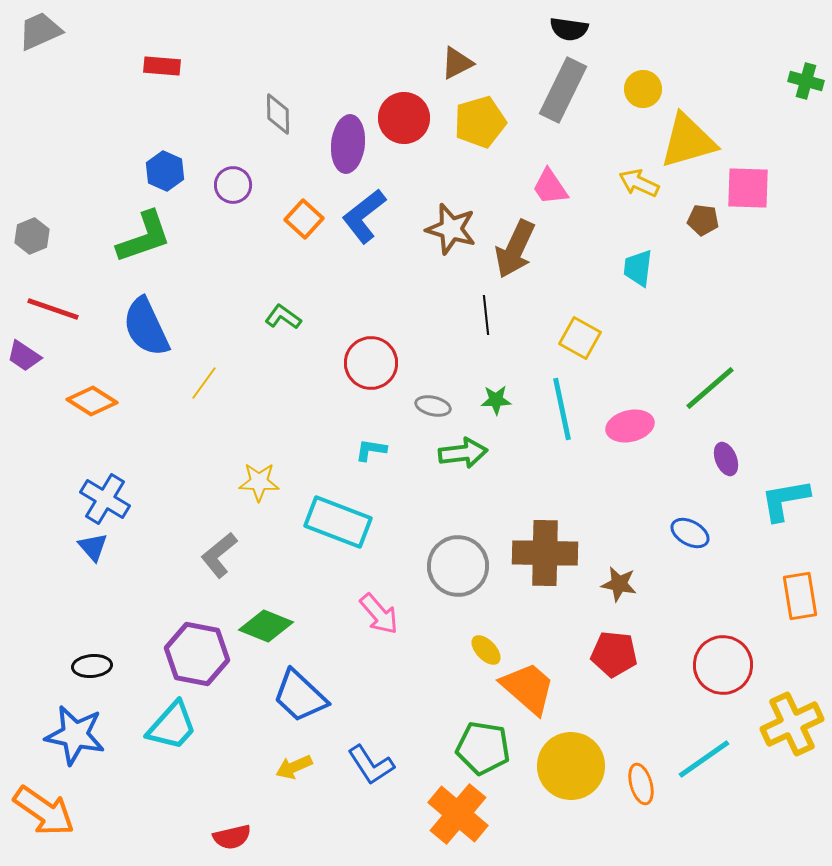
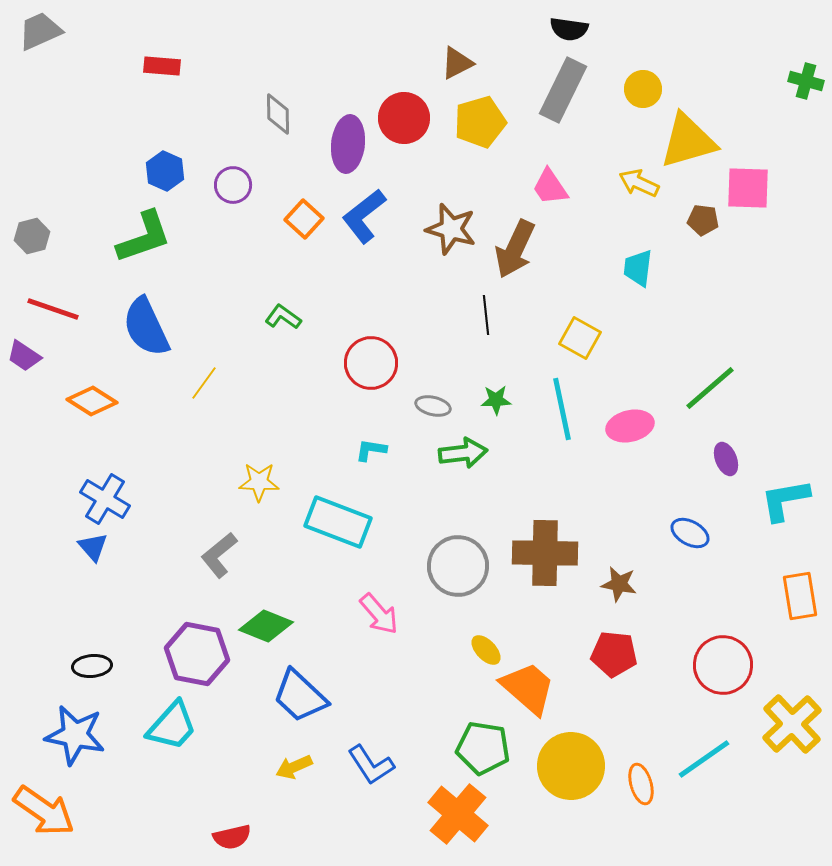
gray hexagon at (32, 236): rotated 8 degrees clockwise
yellow cross at (792, 724): rotated 18 degrees counterclockwise
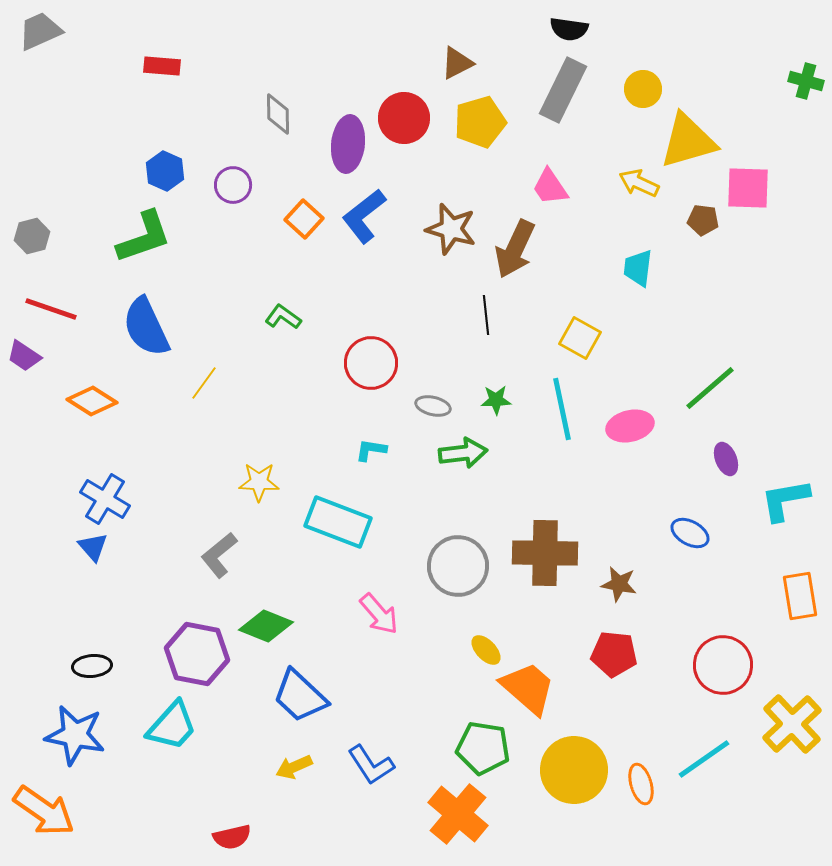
red line at (53, 309): moved 2 px left
yellow circle at (571, 766): moved 3 px right, 4 px down
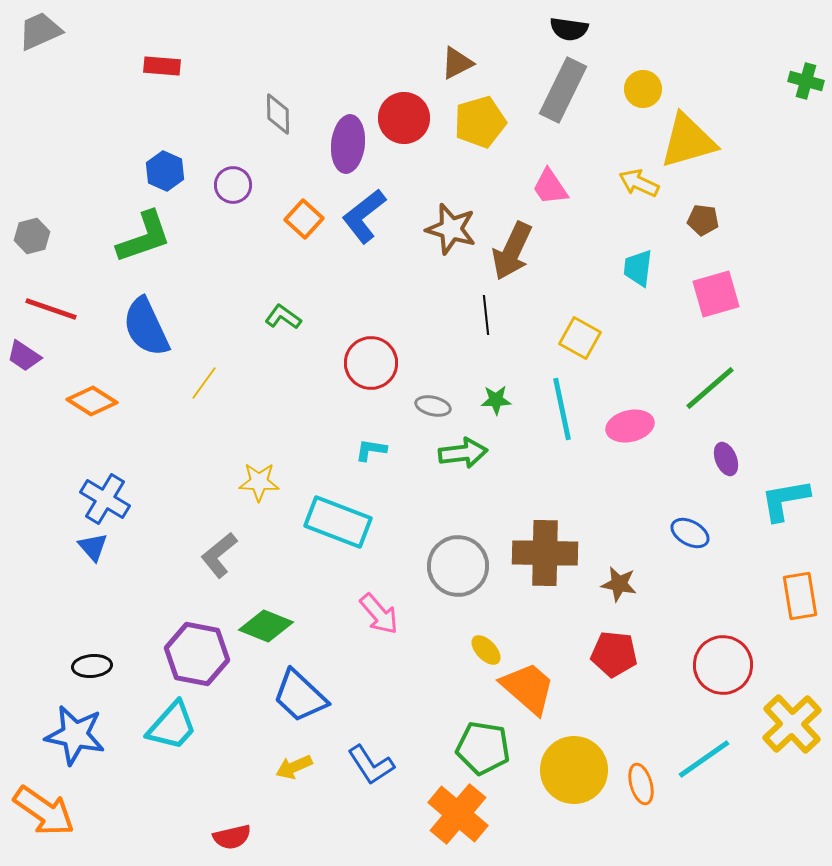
pink square at (748, 188): moved 32 px left, 106 px down; rotated 18 degrees counterclockwise
brown arrow at (515, 249): moved 3 px left, 2 px down
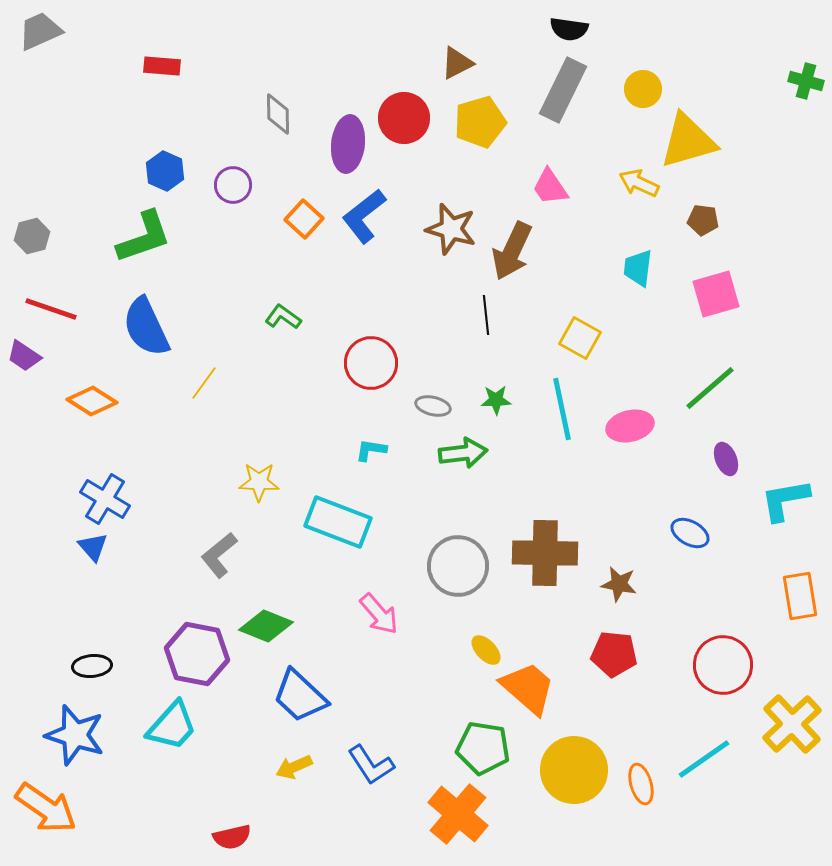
blue star at (75, 735): rotated 6 degrees clockwise
orange arrow at (44, 811): moved 2 px right, 3 px up
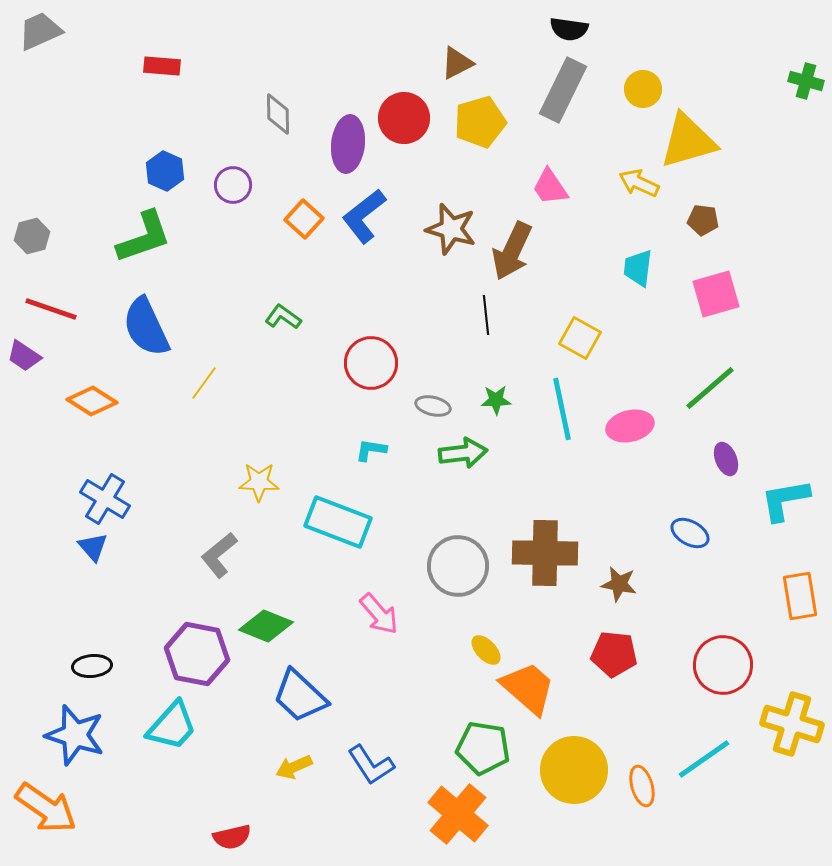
yellow cross at (792, 724): rotated 30 degrees counterclockwise
orange ellipse at (641, 784): moved 1 px right, 2 px down
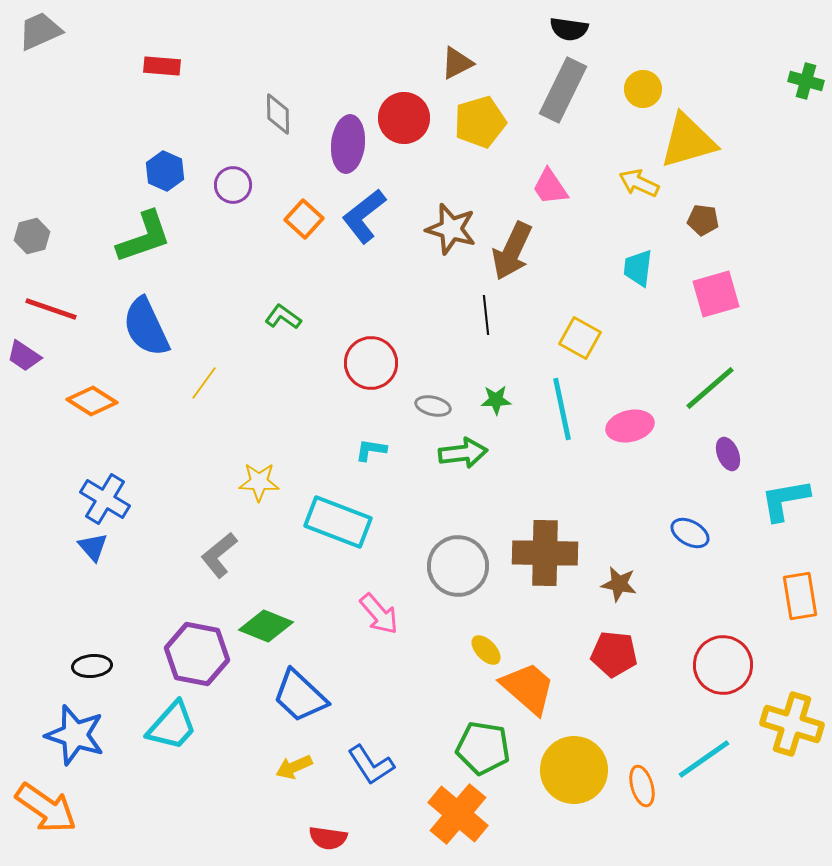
purple ellipse at (726, 459): moved 2 px right, 5 px up
red semicircle at (232, 837): moved 96 px right, 1 px down; rotated 21 degrees clockwise
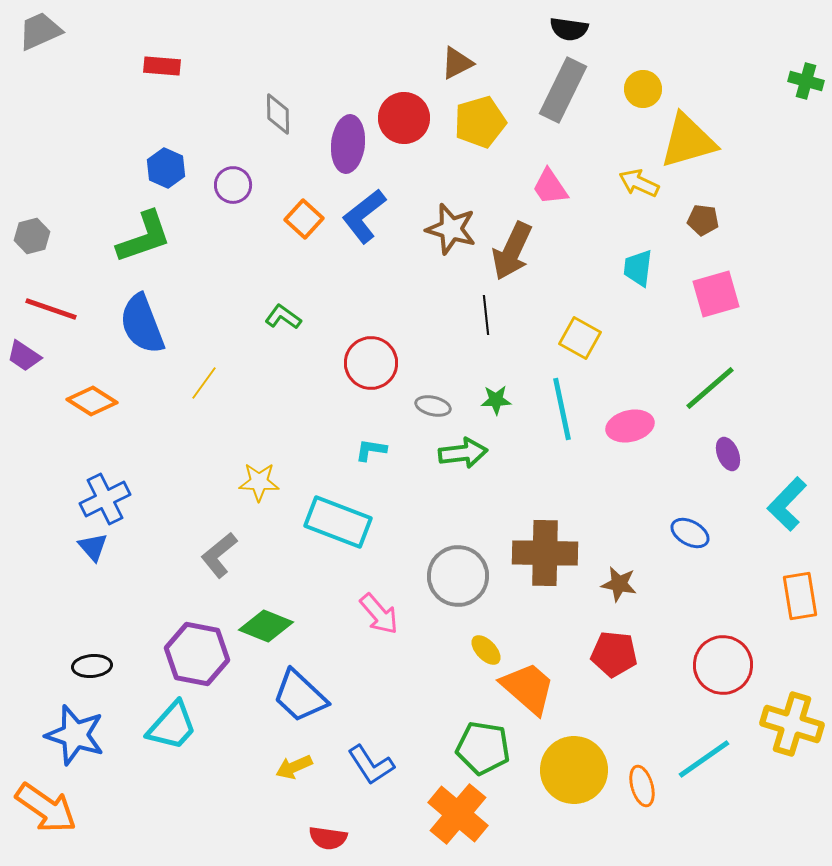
blue hexagon at (165, 171): moved 1 px right, 3 px up
blue semicircle at (146, 327): moved 4 px left, 3 px up; rotated 4 degrees clockwise
blue cross at (105, 499): rotated 33 degrees clockwise
cyan L-shape at (785, 500): moved 2 px right, 4 px down; rotated 36 degrees counterclockwise
gray circle at (458, 566): moved 10 px down
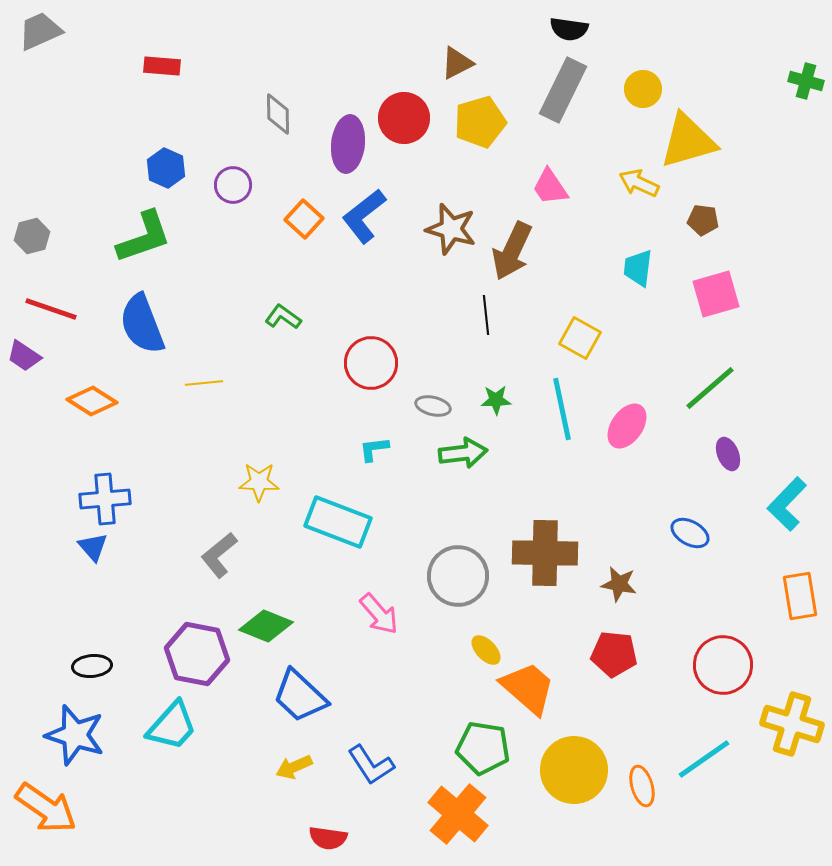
yellow line at (204, 383): rotated 48 degrees clockwise
pink ellipse at (630, 426): moved 3 px left; rotated 42 degrees counterclockwise
cyan L-shape at (371, 450): moved 3 px right, 1 px up; rotated 16 degrees counterclockwise
blue cross at (105, 499): rotated 21 degrees clockwise
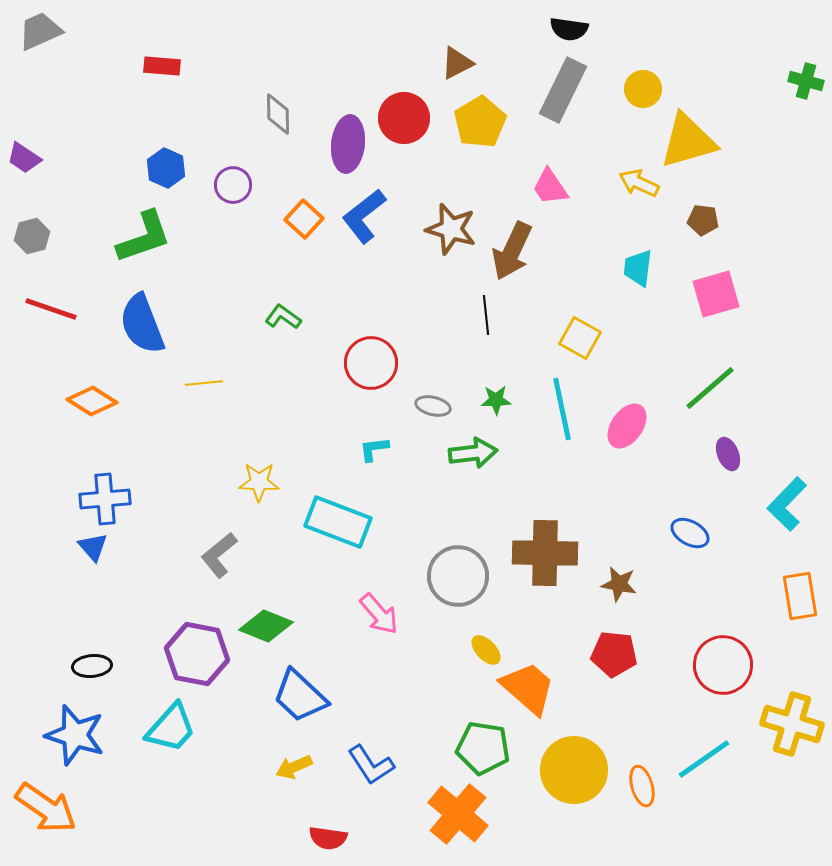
yellow pentagon at (480, 122): rotated 15 degrees counterclockwise
purple trapezoid at (24, 356): moved 198 px up
green arrow at (463, 453): moved 10 px right
cyan trapezoid at (172, 726): moved 1 px left, 2 px down
